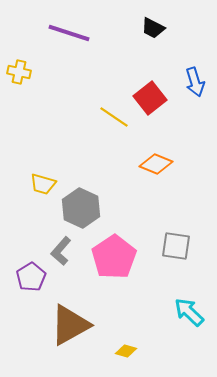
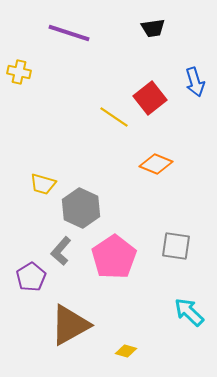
black trapezoid: rotated 35 degrees counterclockwise
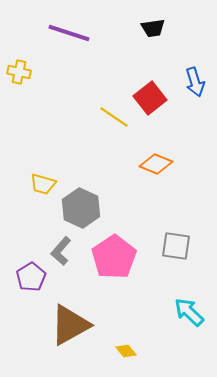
yellow diamond: rotated 35 degrees clockwise
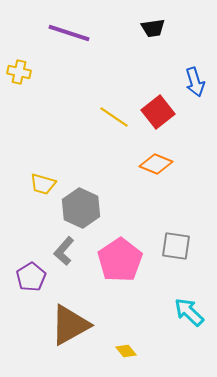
red square: moved 8 px right, 14 px down
gray L-shape: moved 3 px right
pink pentagon: moved 6 px right, 3 px down
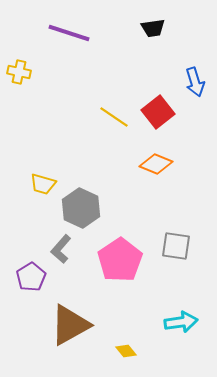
gray L-shape: moved 3 px left, 2 px up
cyan arrow: moved 8 px left, 10 px down; rotated 128 degrees clockwise
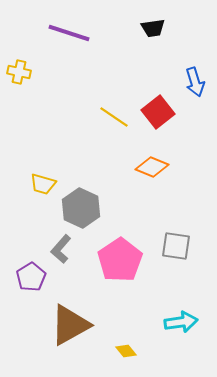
orange diamond: moved 4 px left, 3 px down
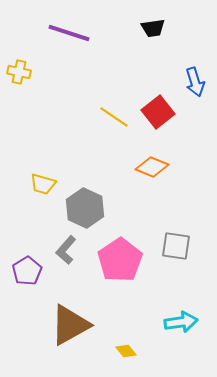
gray hexagon: moved 4 px right
gray L-shape: moved 5 px right, 1 px down
purple pentagon: moved 4 px left, 6 px up
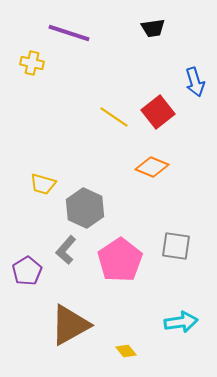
yellow cross: moved 13 px right, 9 px up
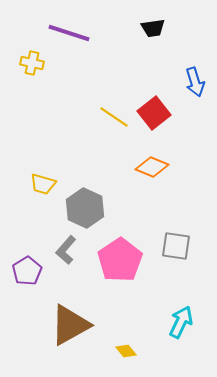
red square: moved 4 px left, 1 px down
cyan arrow: rotated 56 degrees counterclockwise
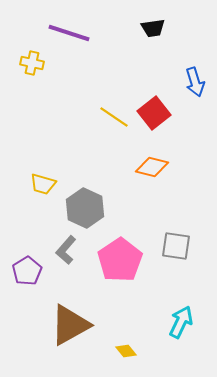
orange diamond: rotated 8 degrees counterclockwise
